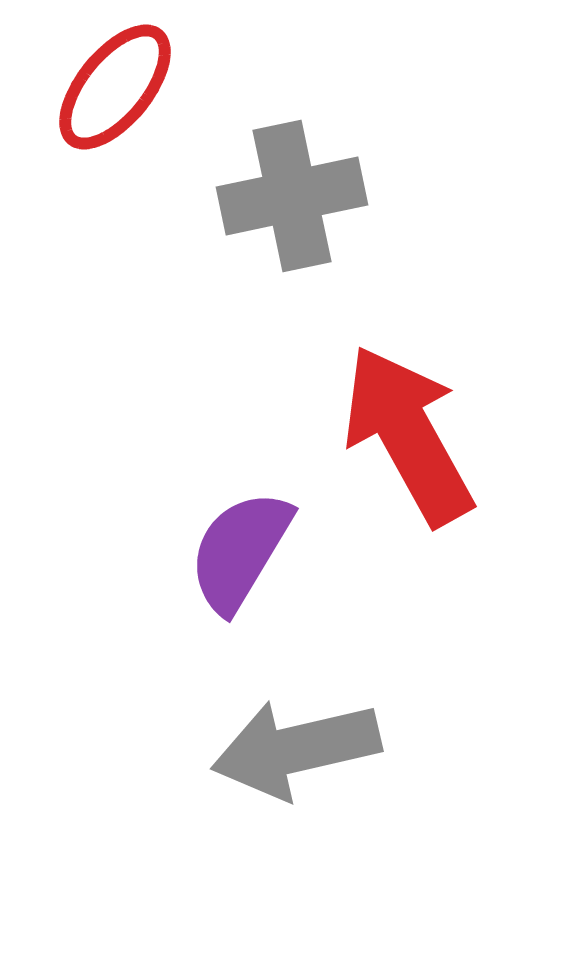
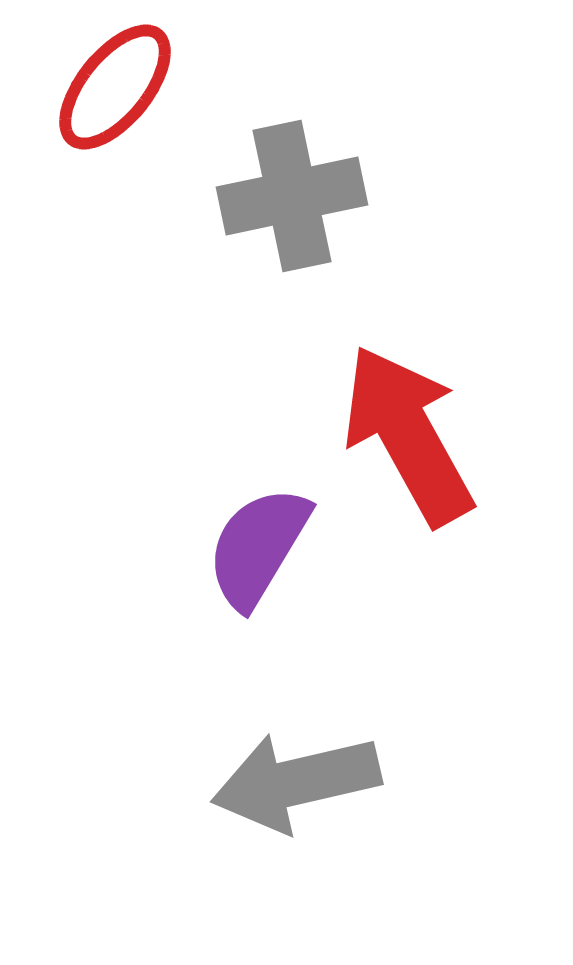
purple semicircle: moved 18 px right, 4 px up
gray arrow: moved 33 px down
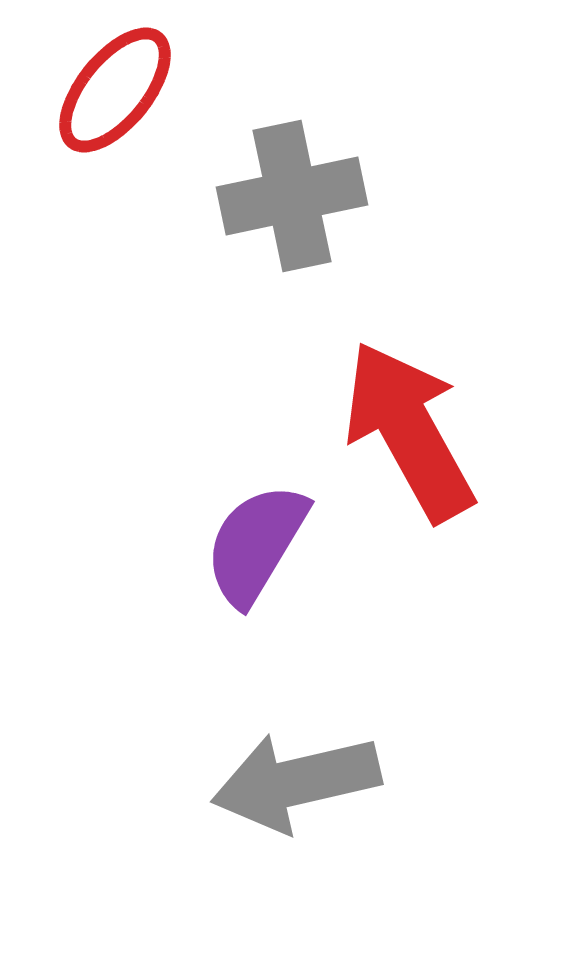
red ellipse: moved 3 px down
red arrow: moved 1 px right, 4 px up
purple semicircle: moved 2 px left, 3 px up
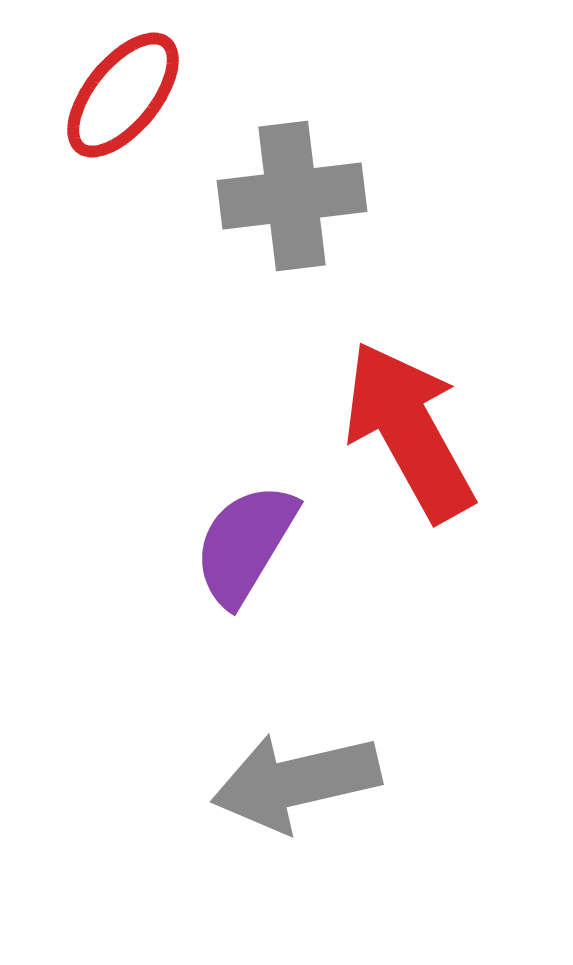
red ellipse: moved 8 px right, 5 px down
gray cross: rotated 5 degrees clockwise
purple semicircle: moved 11 px left
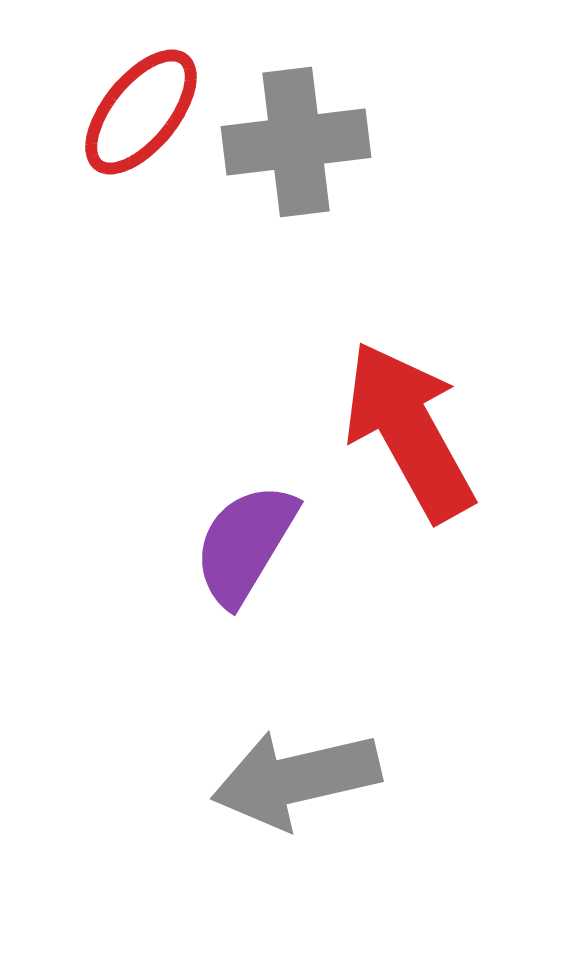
red ellipse: moved 18 px right, 17 px down
gray cross: moved 4 px right, 54 px up
gray arrow: moved 3 px up
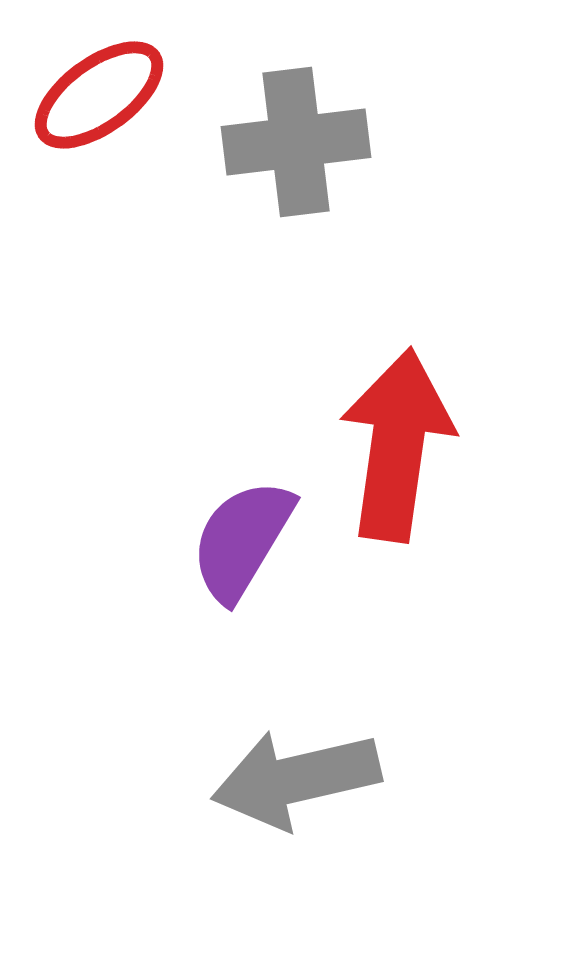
red ellipse: moved 42 px left, 17 px up; rotated 15 degrees clockwise
red arrow: moved 12 px left, 14 px down; rotated 37 degrees clockwise
purple semicircle: moved 3 px left, 4 px up
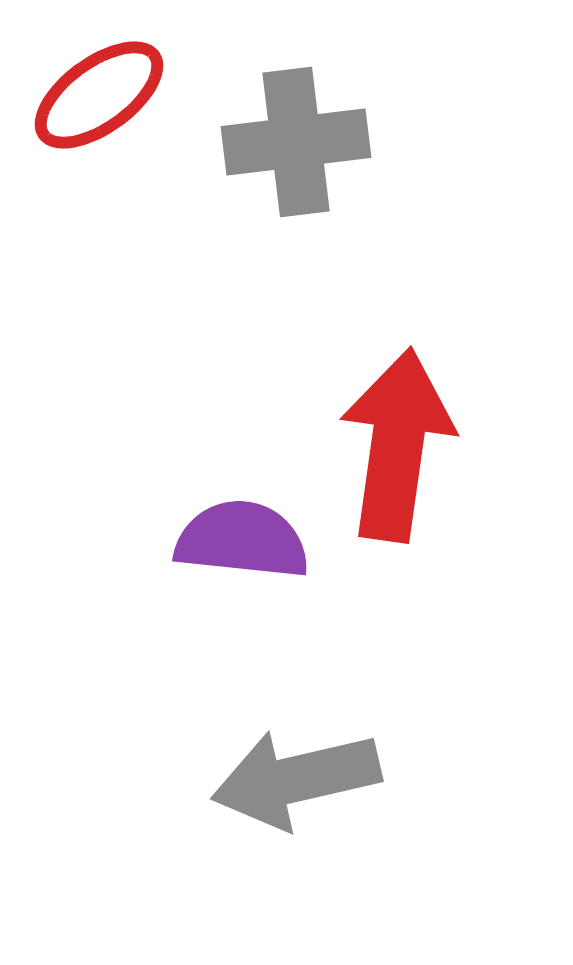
purple semicircle: rotated 65 degrees clockwise
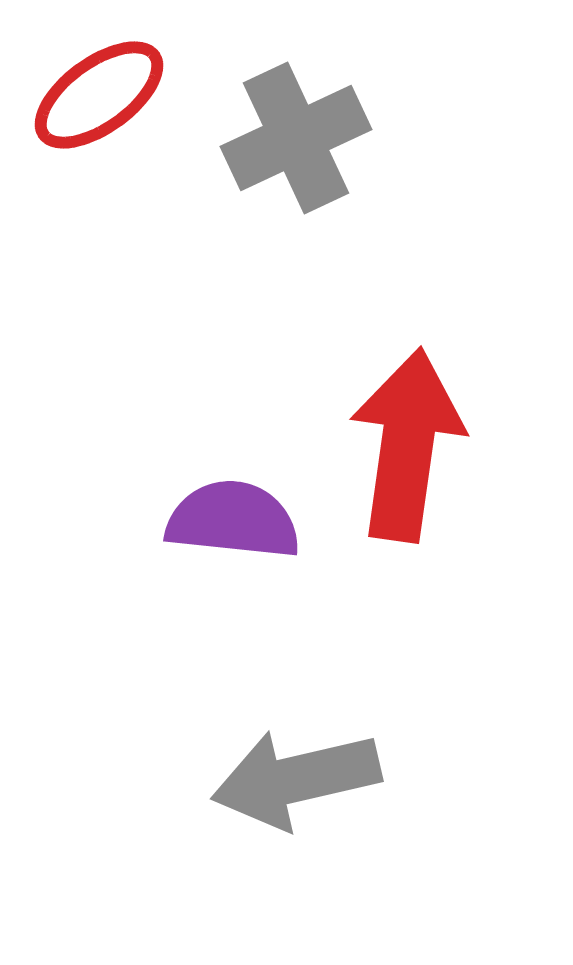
gray cross: moved 4 px up; rotated 18 degrees counterclockwise
red arrow: moved 10 px right
purple semicircle: moved 9 px left, 20 px up
